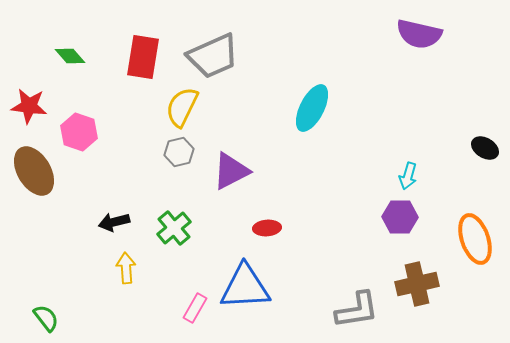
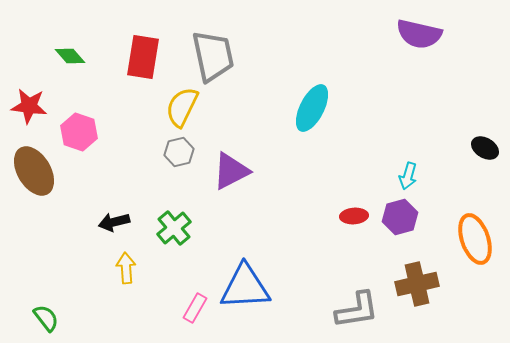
gray trapezoid: rotated 78 degrees counterclockwise
purple hexagon: rotated 16 degrees counterclockwise
red ellipse: moved 87 px right, 12 px up
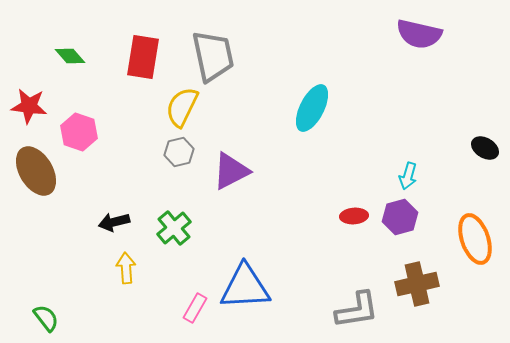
brown ellipse: moved 2 px right
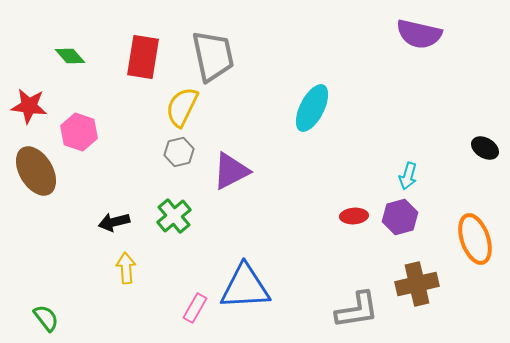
green cross: moved 12 px up
